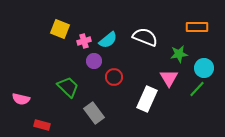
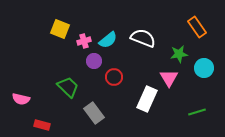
orange rectangle: rotated 55 degrees clockwise
white semicircle: moved 2 px left, 1 px down
green line: moved 23 px down; rotated 30 degrees clockwise
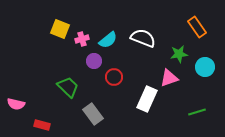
pink cross: moved 2 px left, 2 px up
cyan circle: moved 1 px right, 1 px up
pink triangle: rotated 42 degrees clockwise
pink semicircle: moved 5 px left, 5 px down
gray rectangle: moved 1 px left, 1 px down
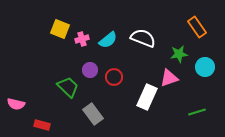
purple circle: moved 4 px left, 9 px down
white rectangle: moved 2 px up
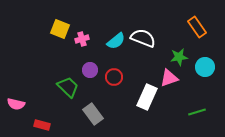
cyan semicircle: moved 8 px right, 1 px down
green star: moved 3 px down
